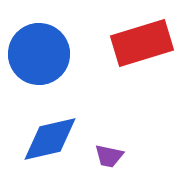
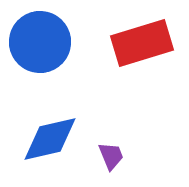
blue circle: moved 1 px right, 12 px up
purple trapezoid: moved 2 px right; rotated 124 degrees counterclockwise
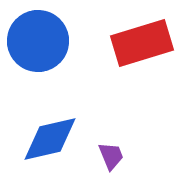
blue circle: moved 2 px left, 1 px up
